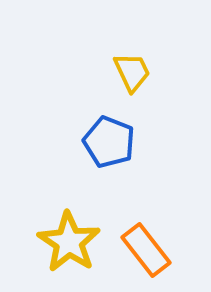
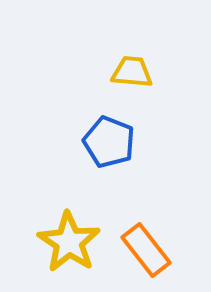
yellow trapezoid: rotated 60 degrees counterclockwise
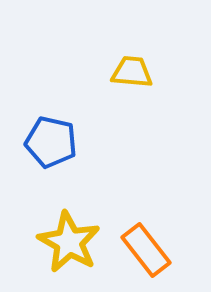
blue pentagon: moved 58 px left; rotated 9 degrees counterclockwise
yellow star: rotated 4 degrees counterclockwise
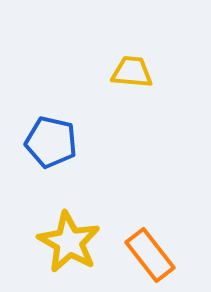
orange rectangle: moved 4 px right, 5 px down
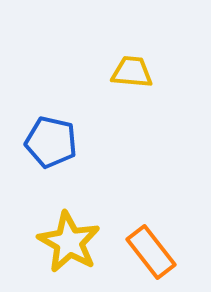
orange rectangle: moved 1 px right, 3 px up
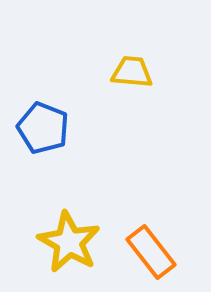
blue pentagon: moved 8 px left, 14 px up; rotated 9 degrees clockwise
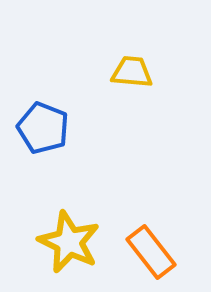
yellow star: rotated 4 degrees counterclockwise
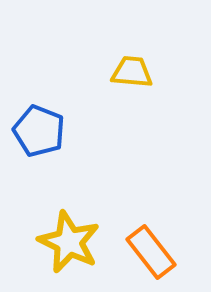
blue pentagon: moved 4 px left, 3 px down
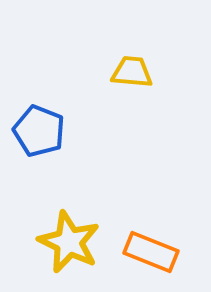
orange rectangle: rotated 30 degrees counterclockwise
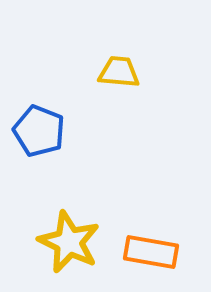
yellow trapezoid: moved 13 px left
orange rectangle: rotated 12 degrees counterclockwise
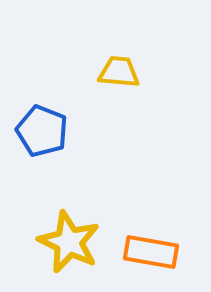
blue pentagon: moved 3 px right
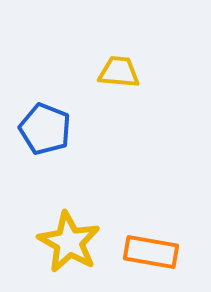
blue pentagon: moved 3 px right, 2 px up
yellow star: rotated 4 degrees clockwise
